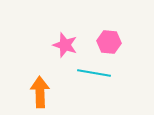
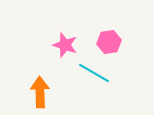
pink hexagon: rotated 15 degrees counterclockwise
cyan line: rotated 20 degrees clockwise
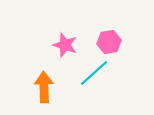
cyan line: rotated 72 degrees counterclockwise
orange arrow: moved 4 px right, 5 px up
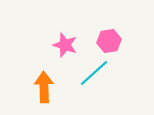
pink hexagon: moved 1 px up
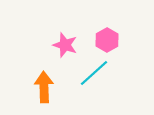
pink hexagon: moved 2 px left, 1 px up; rotated 20 degrees counterclockwise
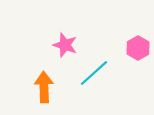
pink hexagon: moved 31 px right, 8 px down
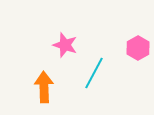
cyan line: rotated 20 degrees counterclockwise
